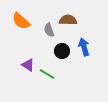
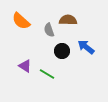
blue arrow: moved 2 px right; rotated 36 degrees counterclockwise
purple triangle: moved 3 px left, 1 px down
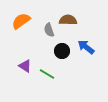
orange semicircle: rotated 102 degrees clockwise
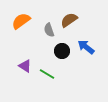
brown semicircle: moved 1 px right; rotated 36 degrees counterclockwise
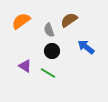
black circle: moved 10 px left
green line: moved 1 px right, 1 px up
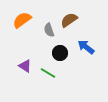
orange semicircle: moved 1 px right, 1 px up
black circle: moved 8 px right, 2 px down
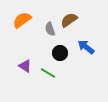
gray semicircle: moved 1 px right, 1 px up
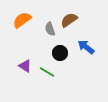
green line: moved 1 px left, 1 px up
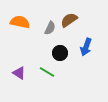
orange semicircle: moved 2 px left, 2 px down; rotated 48 degrees clockwise
gray semicircle: moved 1 px up; rotated 136 degrees counterclockwise
blue arrow: rotated 108 degrees counterclockwise
purple triangle: moved 6 px left, 7 px down
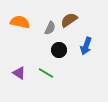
blue arrow: moved 1 px up
black circle: moved 1 px left, 3 px up
green line: moved 1 px left, 1 px down
